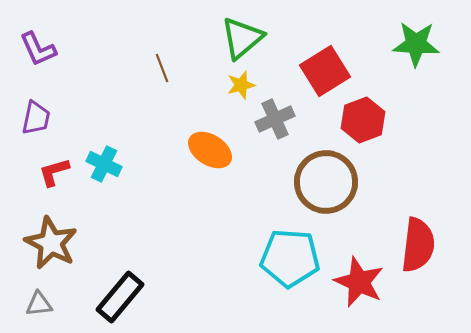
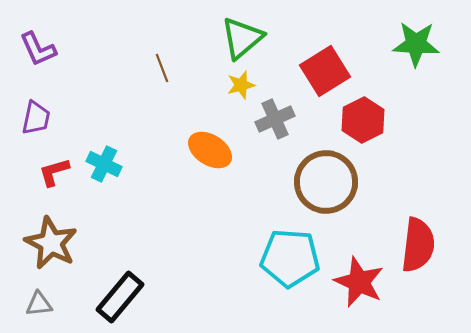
red hexagon: rotated 6 degrees counterclockwise
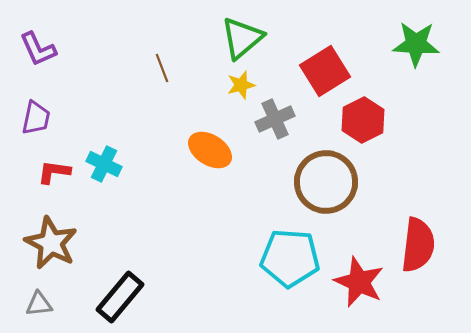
red L-shape: rotated 24 degrees clockwise
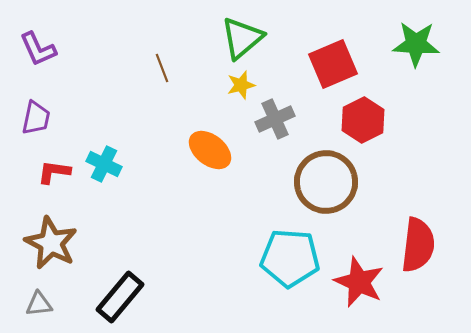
red square: moved 8 px right, 7 px up; rotated 9 degrees clockwise
orange ellipse: rotated 6 degrees clockwise
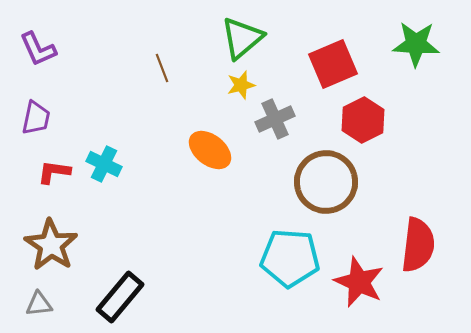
brown star: moved 2 px down; rotated 6 degrees clockwise
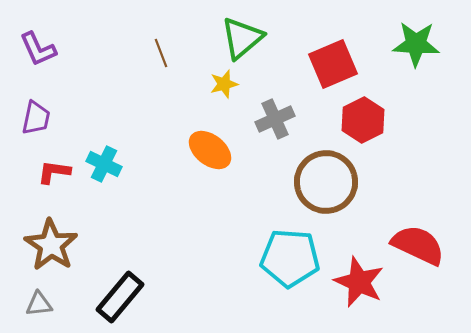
brown line: moved 1 px left, 15 px up
yellow star: moved 17 px left, 1 px up
red semicircle: rotated 72 degrees counterclockwise
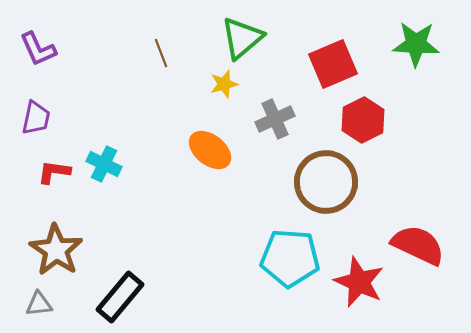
brown star: moved 5 px right, 5 px down
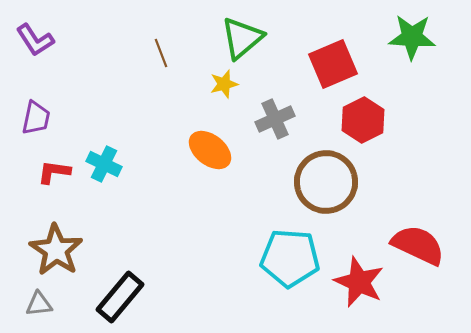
green star: moved 4 px left, 7 px up
purple L-shape: moved 3 px left, 9 px up; rotated 9 degrees counterclockwise
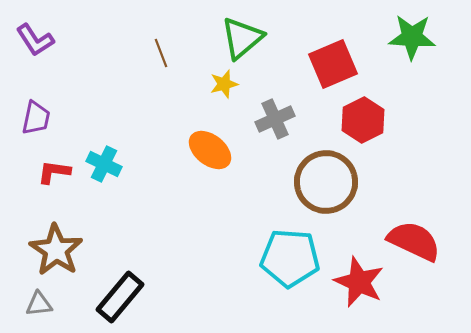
red semicircle: moved 4 px left, 4 px up
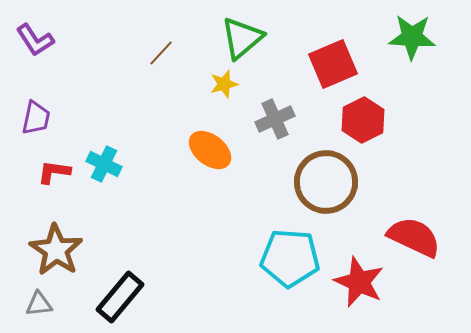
brown line: rotated 64 degrees clockwise
red semicircle: moved 4 px up
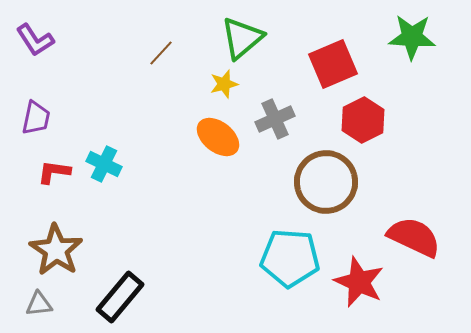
orange ellipse: moved 8 px right, 13 px up
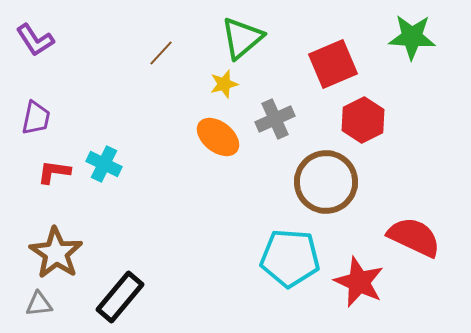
brown star: moved 3 px down
